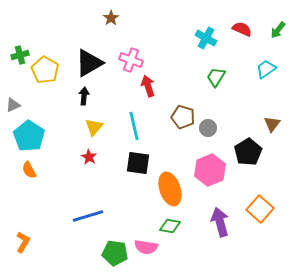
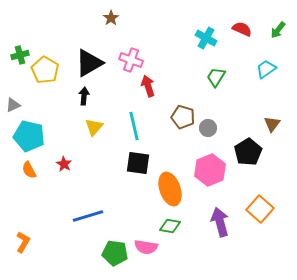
cyan pentagon: rotated 20 degrees counterclockwise
red star: moved 25 px left, 7 px down
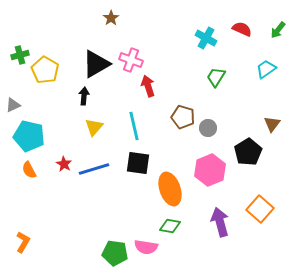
black triangle: moved 7 px right, 1 px down
blue line: moved 6 px right, 47 px up
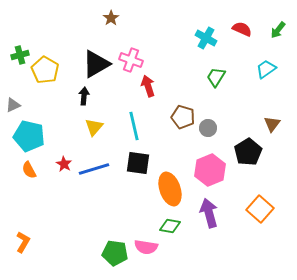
purple arrow: moved 11 px left, 9 px up
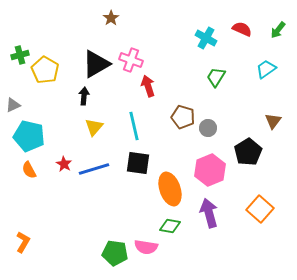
brown triangle: moved 1 px right, 3 px up
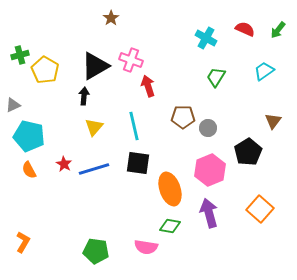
red semicircle: moved 3 px right
black triangle: moved 1 px left, 2 px down
cyan trapezoid: moved 2 px left, 2 px down
brown pentagon: rotated 15 degrees counterclockwise
green pentagon: moved 19 px left, 2 px up
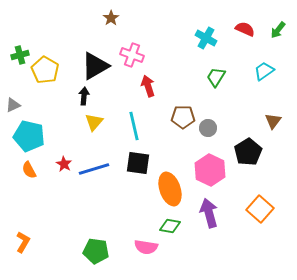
pink cross: moved 1 px right, 5 px up
yellow triangle: moved 5 px up
pink hexagon: rotated 12 degrees counterclockwise
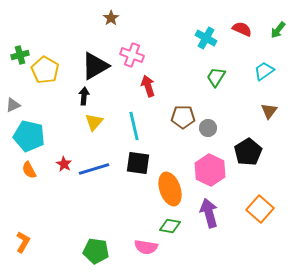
red semicircle: moved 3 px left
brown triangle: moved 4 px left, 10 px up
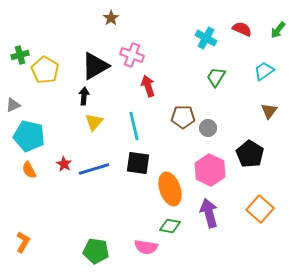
black pentagon: moved 2 px right, 2 px down; rotated 8 degrees counterclockwise
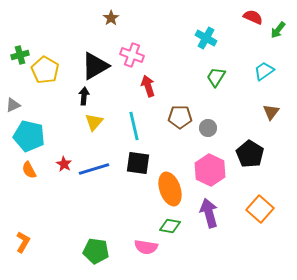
red semicircle: moved 11 px right, 12 px up
brown triangle: moved 2 px right, 1 px down
brown pentagon: moved 3 px left
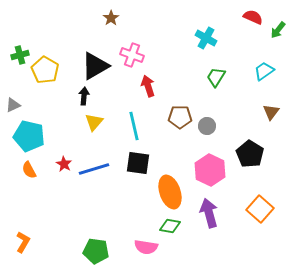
gray circle: moved 1 px left, 2 px up
orange ellipse: moved 3 px down
